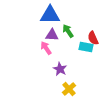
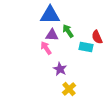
red semicircle: moved 4 px right, 1 px up
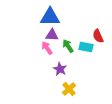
blue triangle: moved 2 px down
green arrow: moved 15 px down
red semicircle: moved 1 px right, 1 px up
pink arrow: moved 1 px right
